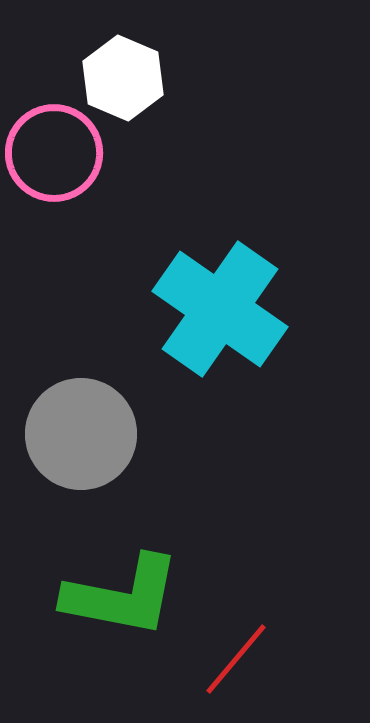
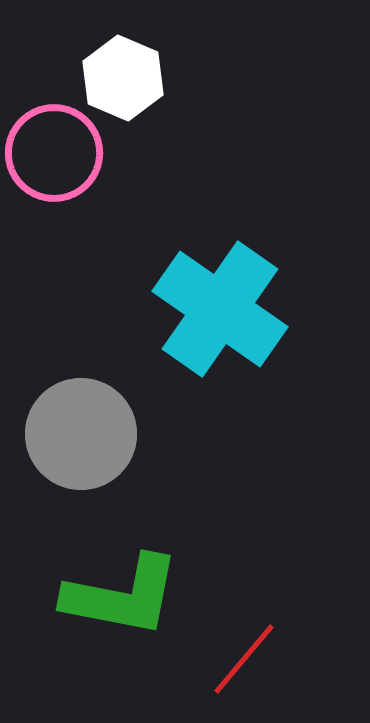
red line: moved 8 px right
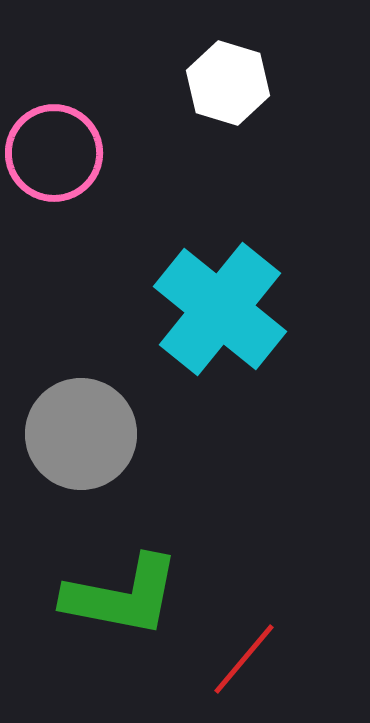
white hexagon: moved 105 px right, 5 px down; rotated 6 degrees counterclockwise
cyan cross: rotated 4 degrees clockwise
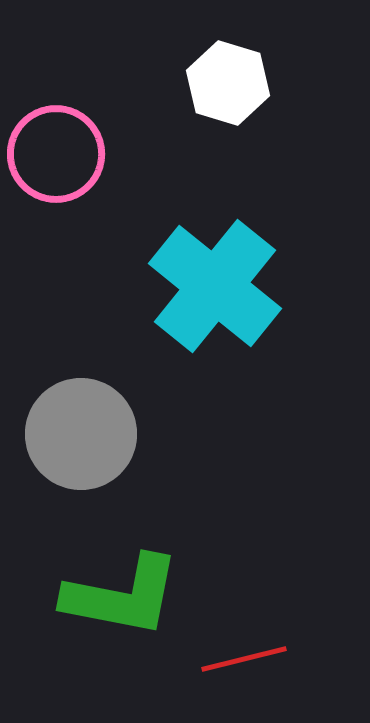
pink circle: moved 2 px right, 1 px down
cyan cross: moved 5 px left, 23 px up
red line: rotated 36 degrees clockwise
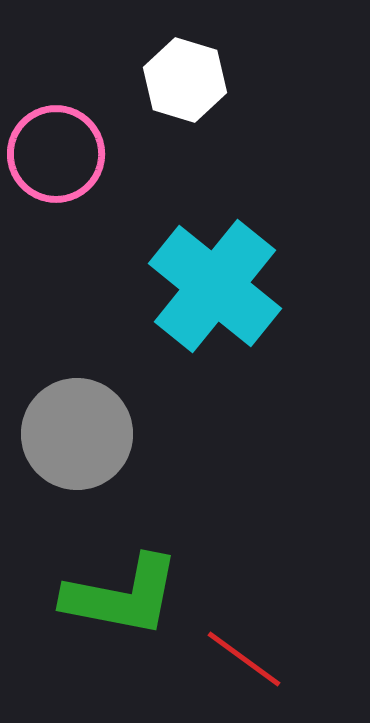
white hexagon: moved 43 px left, 3 px up
gray circle: moved 4 px left
red line: rotated 50 degrees clockwise
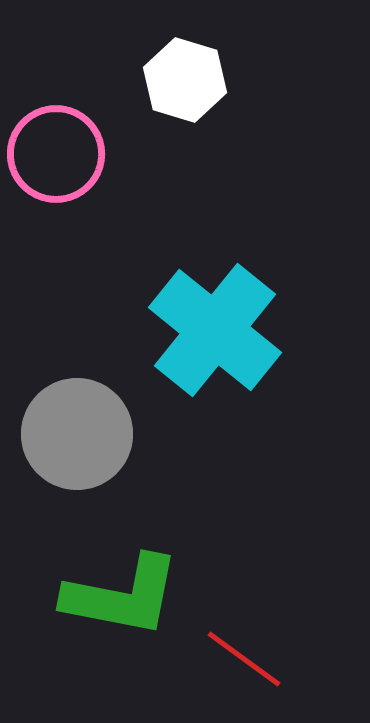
cyan cross: moved 44 px down
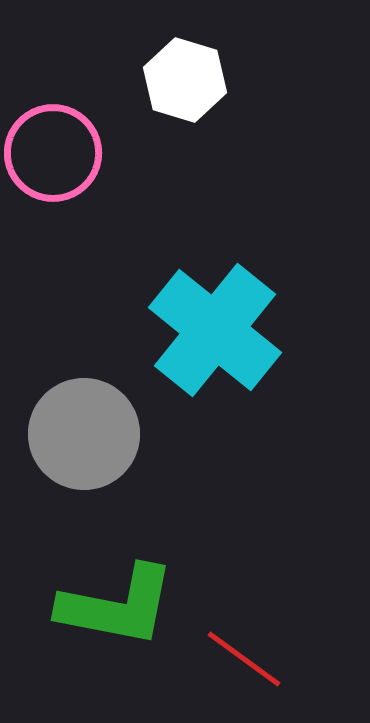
pink circle: moved 3 px left, 1 px up
gray circle: moved 7 px right
green L-shape: moved 5 px left, 10 px down
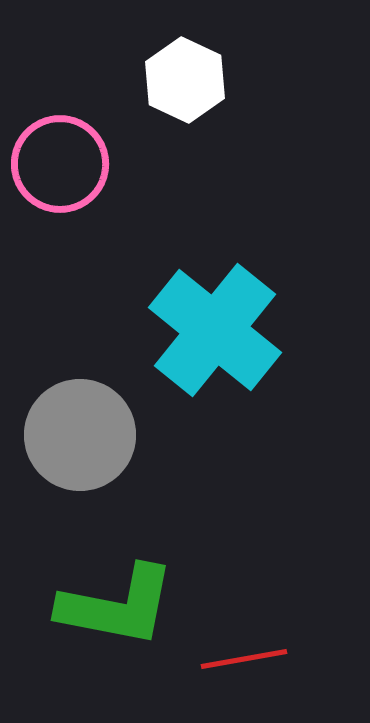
white hexagon: rotated 8 degrees clockwise
pink circle: moved 7 px right, 11 px down
gray circle: moved 4 px left, 1 px down
red line: rotated 46 degrees counterclockwise
